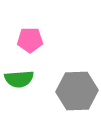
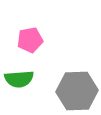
pink pentagon: rotated 10 degrees counterclockwise
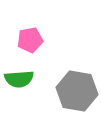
gray hexagon: rotated 12 degrees clockwise
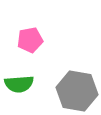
green semicircle: moved 5 px down
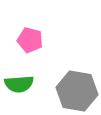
pink pentagon: rotated 25 degrees clockwise
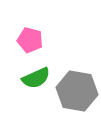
green semicircle: moved 17 px right, 6 px up; rotated 20 degrees counterclockwise
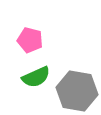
green semicircle: moved 1 px up
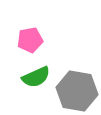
pink pentagon: rotated 25 degrees counterclockwise
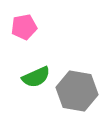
pink pentagon: moved 6 px left, 13 px up
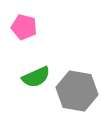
pink pentagon: rotated 25 degrees clockwise
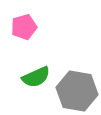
pink pentagon: rotated 30 degrees counterclockwise
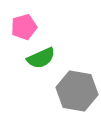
green semicircle: moved 5 px right, 19 px up
